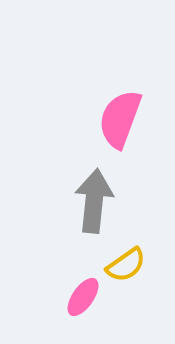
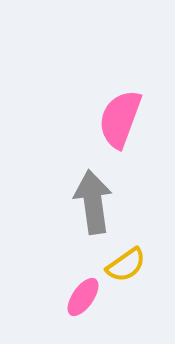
gray arrow: moved 1 px left, 1 px down; rotated 14 degrees counterclockwise
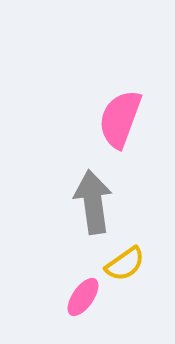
yellow semicircle: moved 1 px left, 1 px up
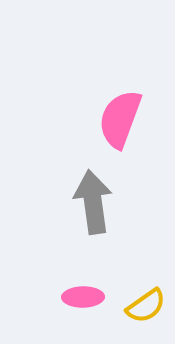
yellow semicircle: moved 21 px right, 42 px down
pink ellipse: rotated 54 degrees clockwise
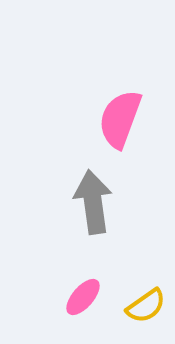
pink ellipse: rotated 48 degrees counterclockwise
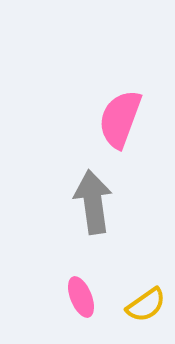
pink ellipse: moved 2 px left; rotated 63 degrees counterclockwise
yellow semicircle: moved 1 px up
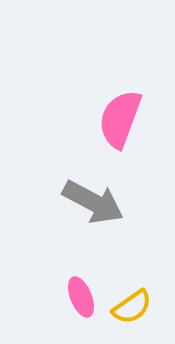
gray arrow: rotated 126 degrees clockwise
yellow semicircle: moved 14 px left, 2 px down
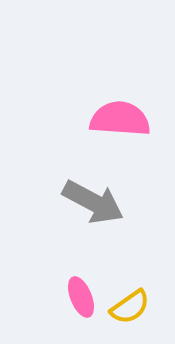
pink semicircle: rotated 74 degrees clockwise
yellow semicircle: moved 2 px left
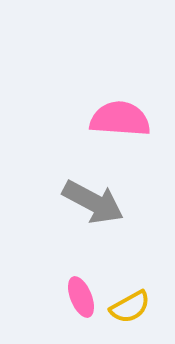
yellow semicircle: rotated 6 degrees clockwise
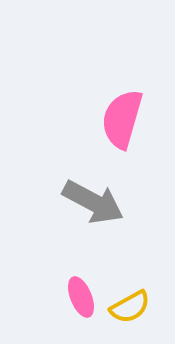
pink semicircle: moved 2 px right; rotated 78 degrees counterclockwise
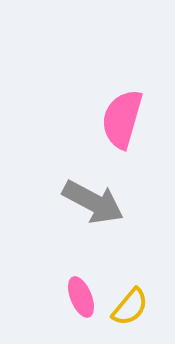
yellow semicircle: rotated 21 degrees counterclockwise
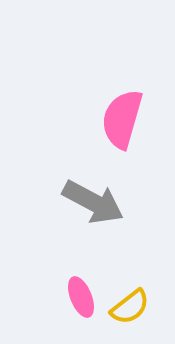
yellow semicircle: rotated 12 degrees clockwise
